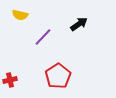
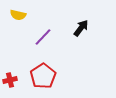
yellow semicircle: moved 2 px left
black arrow: moved 2 px right, 4 px down; rotated 18 degrees counterclockwise
red pentagon: moved 15 px left
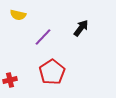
red pentagon: moved 9 px right, 4 px up
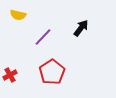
red cross: moved 5 px up; rotated 16 degrees counterclockwise
